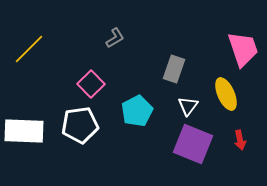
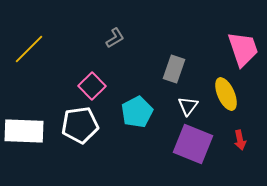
pink square: moved 1 px right, 2 px down
cyan pentagon: moved 1 px down
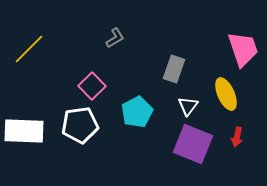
red arrow: moved 3 px left, 3 px up; rotated 24 degrees clockwise
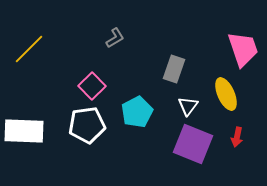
white pentagon: moved 7 px right
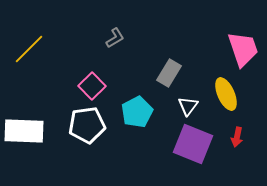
gray rectangle: moved 5 px left, 4 px down; rotated 12 degrees clockwise
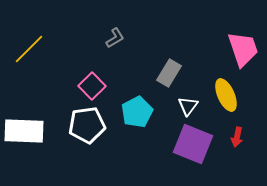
yellow ellipse: moved 1 px down
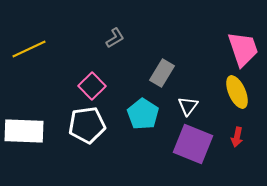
yellow line: rotated 20 degrees clockwise
gray rectangle: moved 7 px left
yellow ellipse: moved 11 px right, 3 px up
cyan pentagon: moved 6 px right, 2 px down; rotated 12 degrees counterclockwise
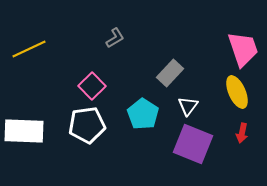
gray rectangle: moved 8 px right; rotated 12 degrees clockwise
red arrow: moved 5 px right, 4 px up
